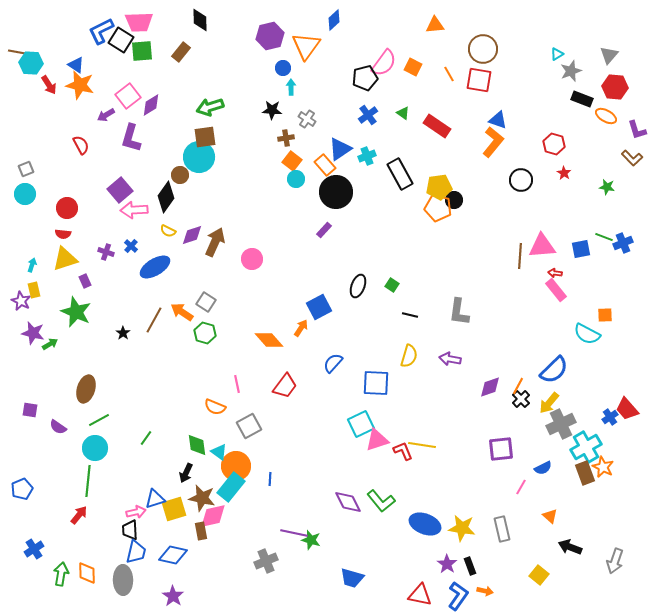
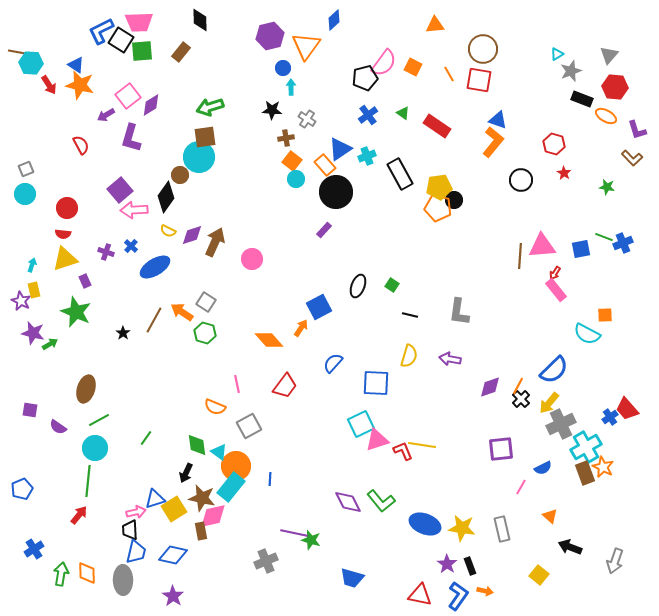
red arrow at (555, 273): rotated 64 degrees counterclockwise
yellow square at (174, 509): rotated 15 degrees counterclockwise
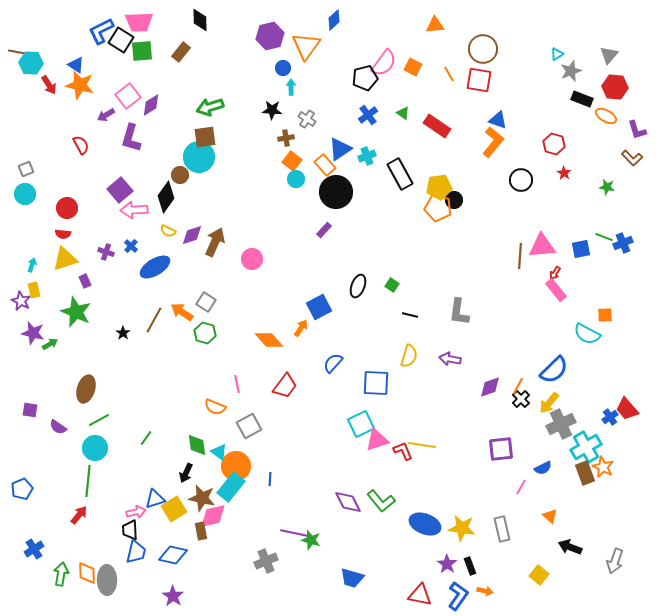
gray ellipse at (123, 580): moved 16 px left
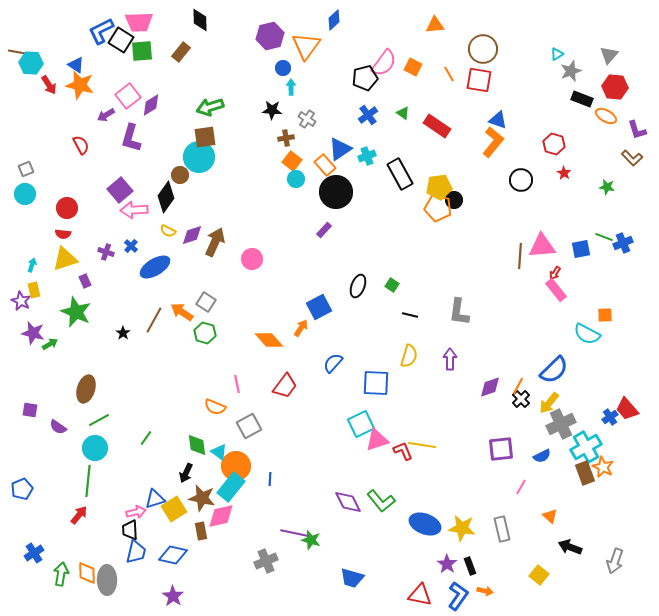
purple arrow at (450, 359): rotated 80 degrees clockwise
blue semicircle at (543, 468): moved 1 px left, 12 px up
pink diamond at (213, 516): moved 8 px right
blue cross at (34, 549): moved 4 px down
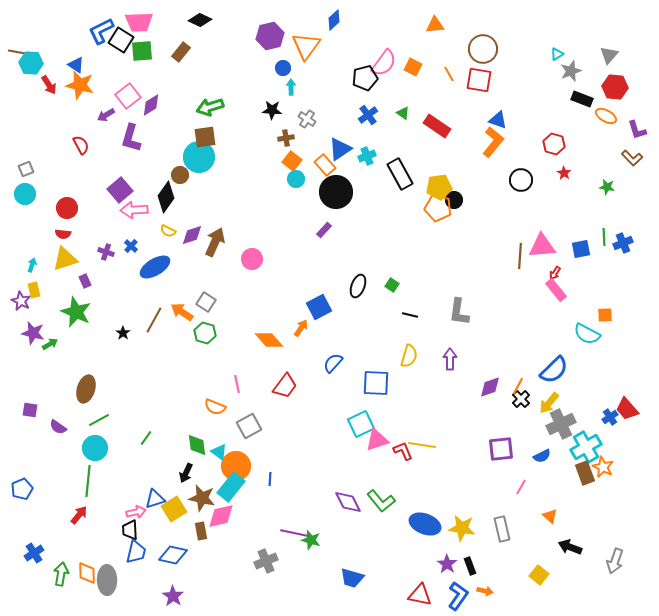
black diamond at (200, 20): rotated 65 degrees counterclockwise
green line at (604, 237): rotated 66 degrees clockwise
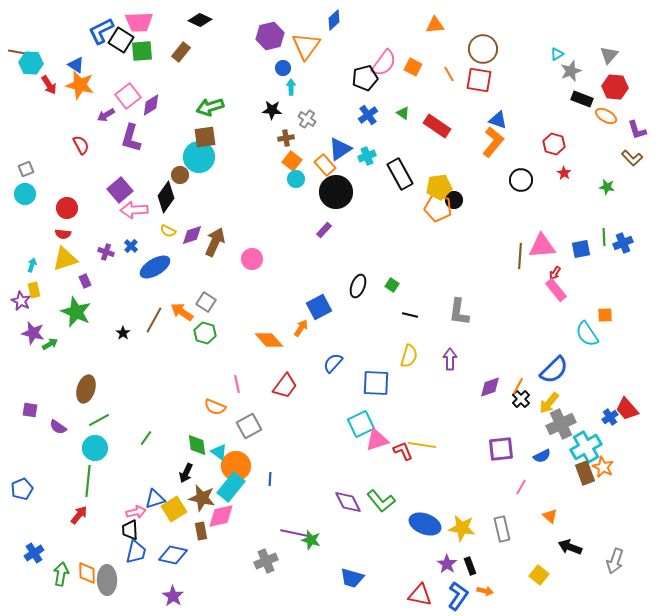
cyan semicircle at (587, 334): rotated 28 degrees clockwise
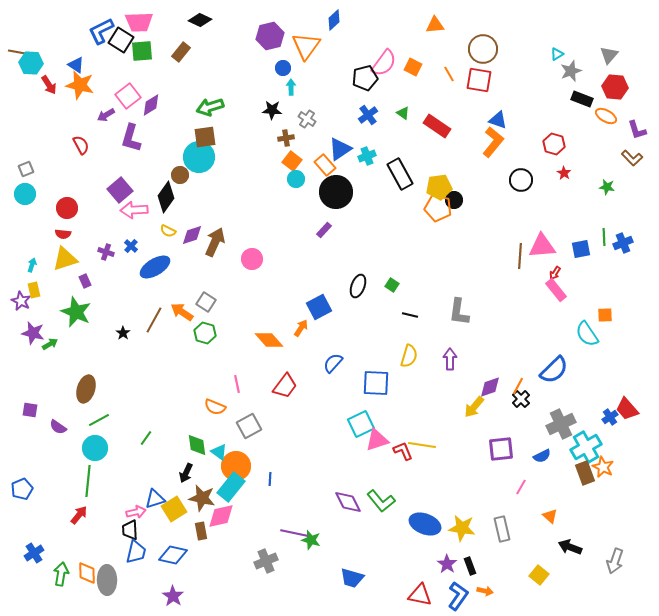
yellow arrow at (549, 403): moved 75 px left, 4 px down
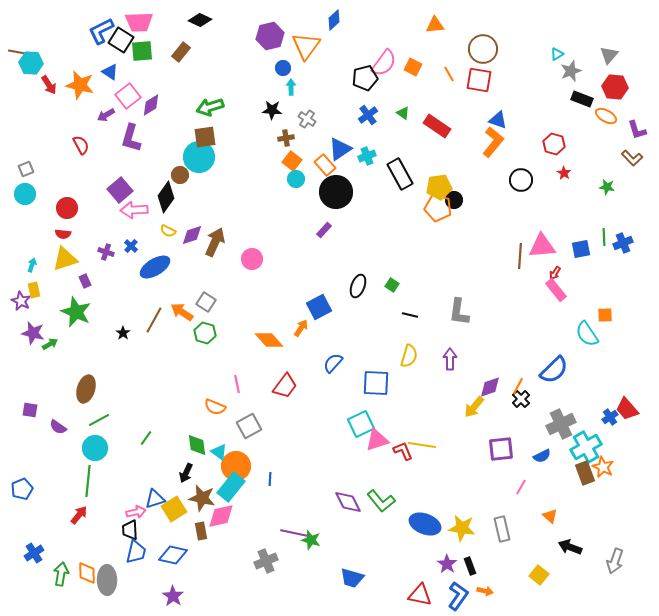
blue triangle at (76, 65): moved 34 px right, 7 px down
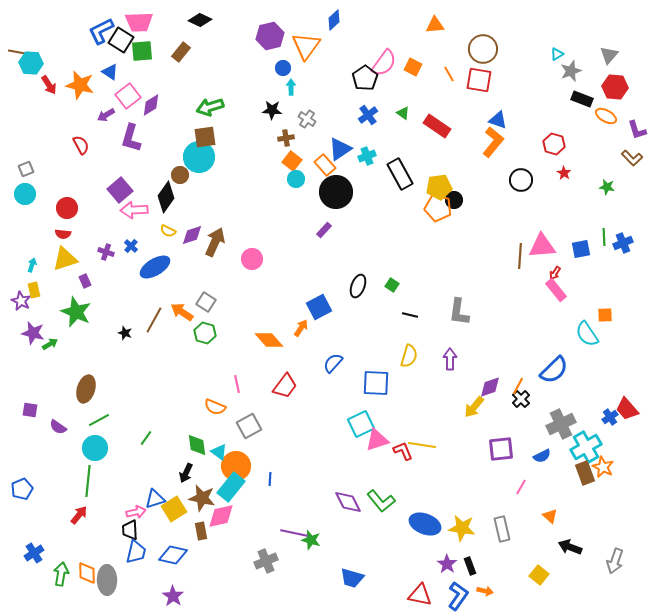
black pentagon at (365, 78): rotated 20 degrees counterclockwise
black star at (123, 333): moved 2 px right; rotated 16 degrees counterclockwise
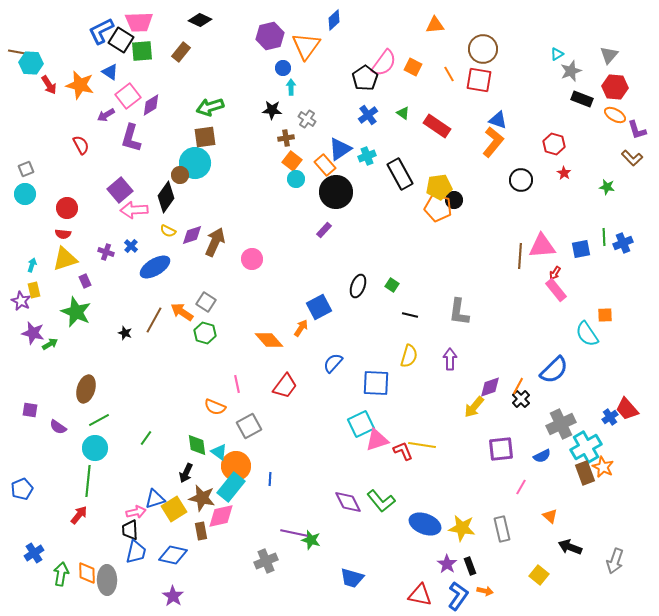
orange ellipse at (606, 116): moved 9 px right, 1 px up
cyan circle at (199, 157): moved 4 px left, 6 px down
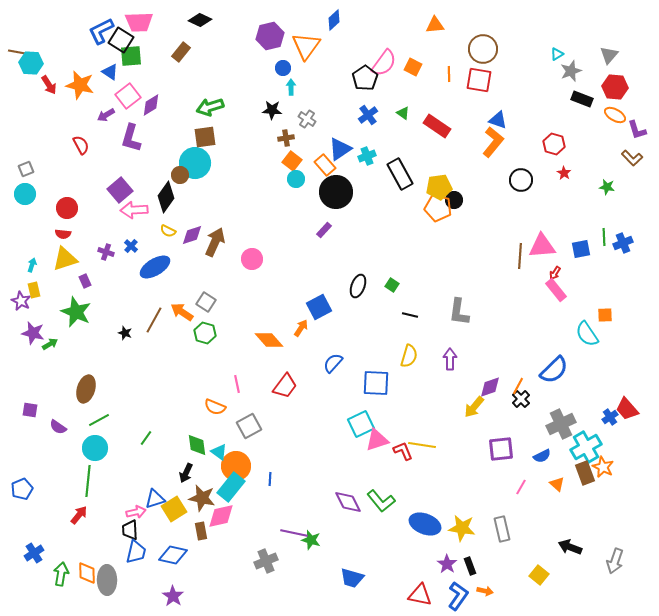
green square at (142, 51): moved 11 px left, 5 px down
orange line at (449, 74): rotated 28 degrees clockwise
orange triangle at (550, 516): moved 7 px right, 32 px up
